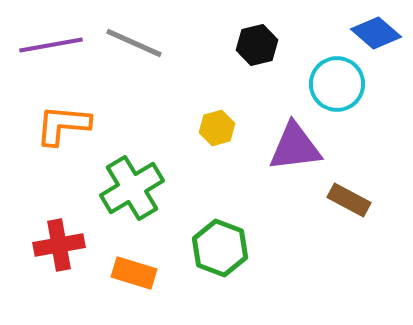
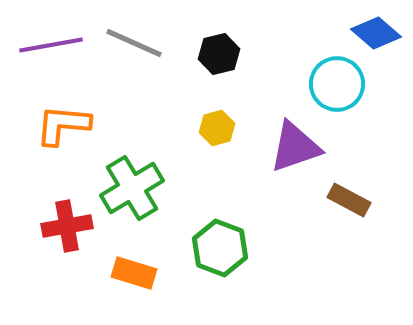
black hexagon: moved 38 px left, 9 px down
purple triangle: rotated 12 degrees counterclockwise
red cross: moved 8 px right, 19 px up
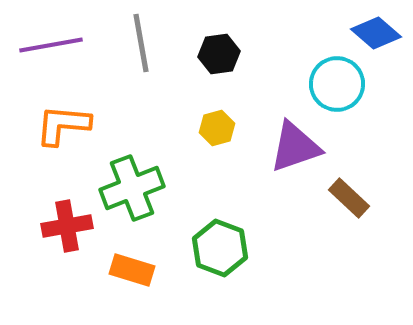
gray line: moved 7 px right; rotated 56 degrees clockwise
black hexagon: rotated 6 degrees clockwise
green cross: rotated 10 degrees clockwise
brown rectangle: moved 2 px up; rotated 15 degrees clockwise
orange rectangle: moved 2 px left, 3 px up
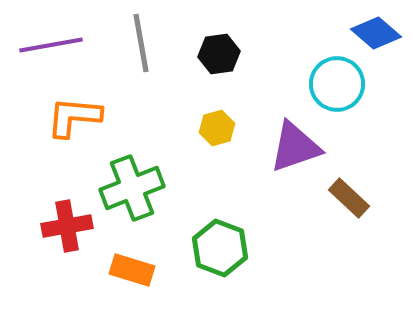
orange L-shape: moved 11 px right, 8 px up
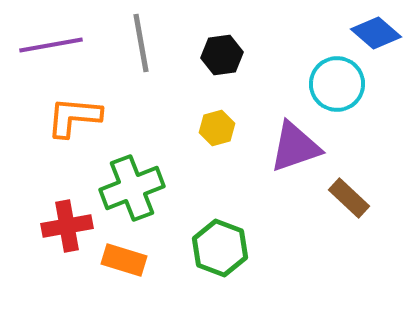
black hexagon: moved 3 px right, 1 px down
orange rectangle: moved 8 px left, 10 px up
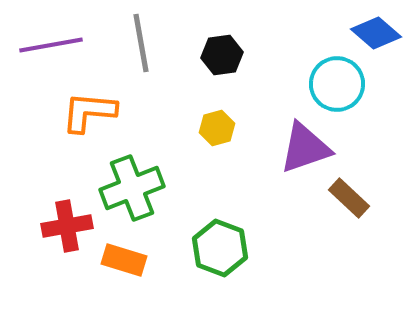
orange L-shape: moved 15 px right, 5 px up
purple triangle: moved 10 px right, 1 px down
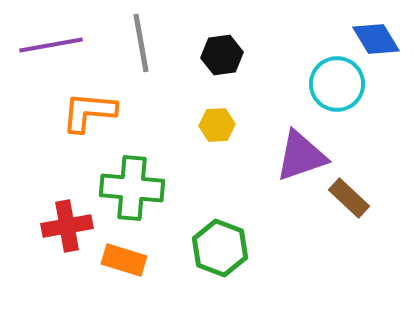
blue diamond: moved 6 px down; rotated 18 degrees clockwise
yellow hexagon: moved 3 px up; rotated 12 degrees clockwise
purple triangle: moved 4 px left, 8 px down
green cross: rotated 26 degrees clockwise
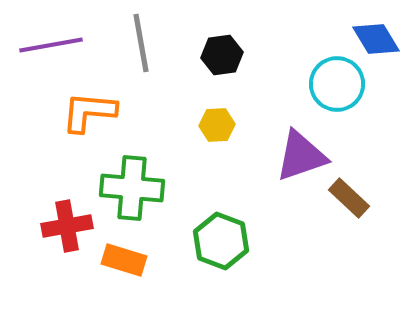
green hexagon: moved 1 px right, 7 px up
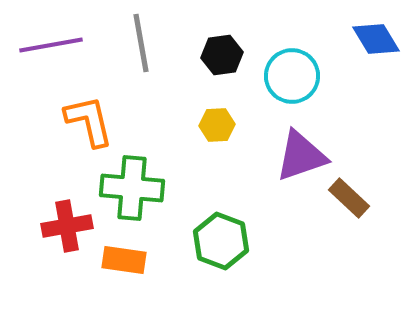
cyan circle: moved 45 px left, 8 px up
orange L-shape: moved 9 px down; rotated 72 degrees clockwise
orange rectangle: rotated 9 degrees counterclockwise
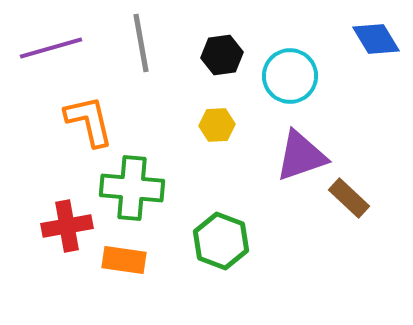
purple line: moved 3 px down; rotated 6 degrees counterclockwise
cyan circle: moved 2 px left
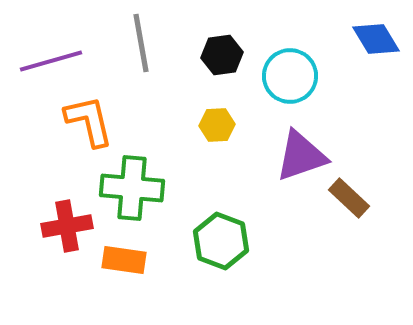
purple line: moved 13 px down
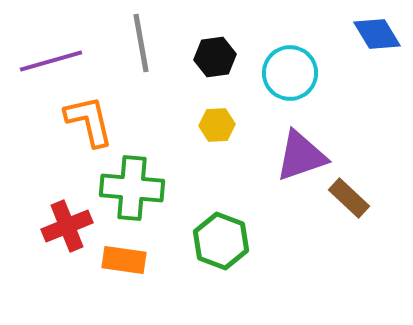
blue diamond: moved 1 px right, 5 px up
black hexagon: moved 7 px left, 2 px down
cyan circle: moved 3 px up
red cross: rotated 12 degrees counterclockwise
